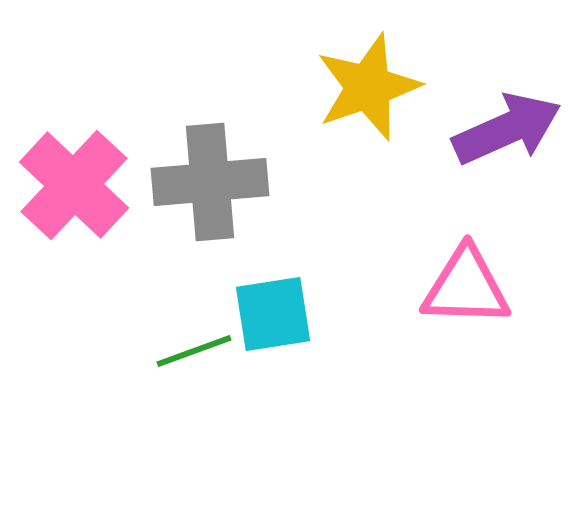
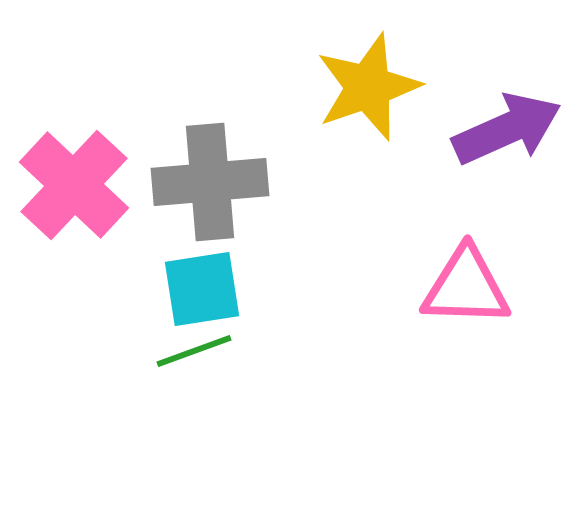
cyan square: moved 71 px left, 25 px up
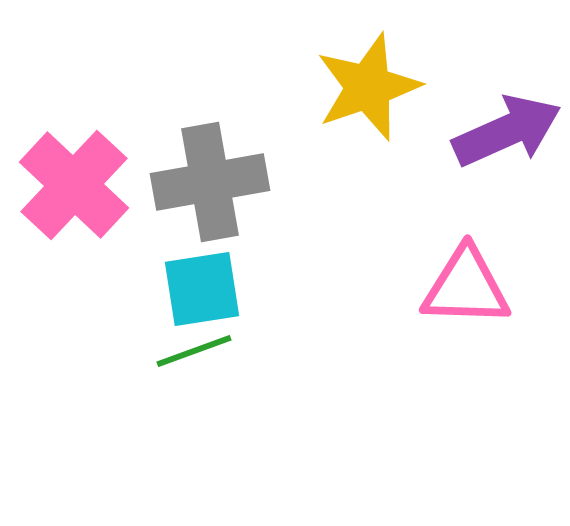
purple arrow: moved 2 px down
gray cross: rotated 5 degrees counterclockwise
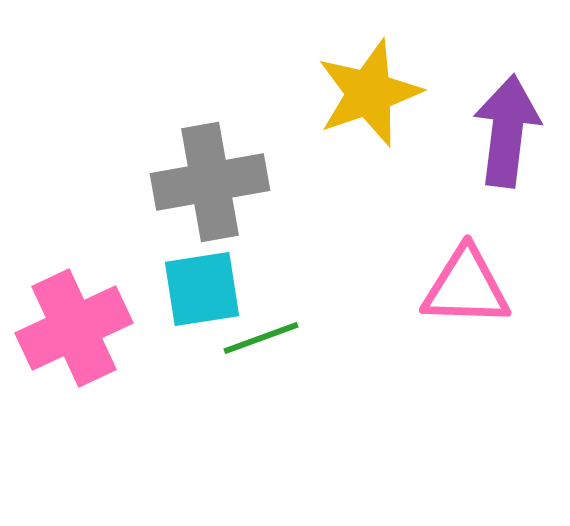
yellow star: moved 1 px right, 6 px down
purple arrow: rotated 59 degrees counterclockwise
pink cross: moved 143 px down; rotated 22 degrees clockwise
green line: moved 67 px right, 13 px up
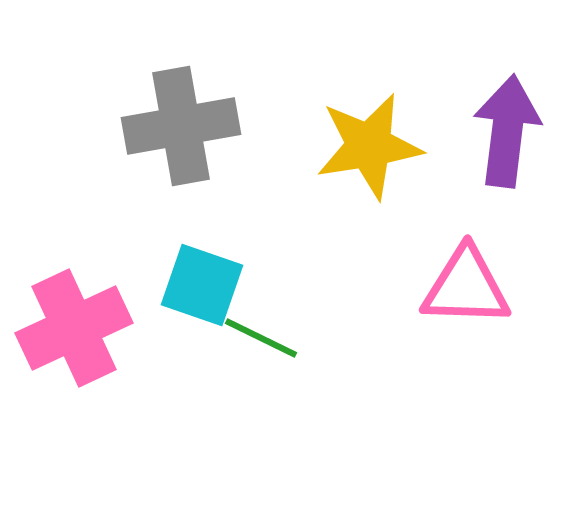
yellow star: moved 53 px down; rotated 10 degrees clockwise
gray cross: moved 29 px left, 56 px up
cyan square: moved 4 px up; rotated 28 degrees clockwise
green line: rotated 46 degrees clockwise
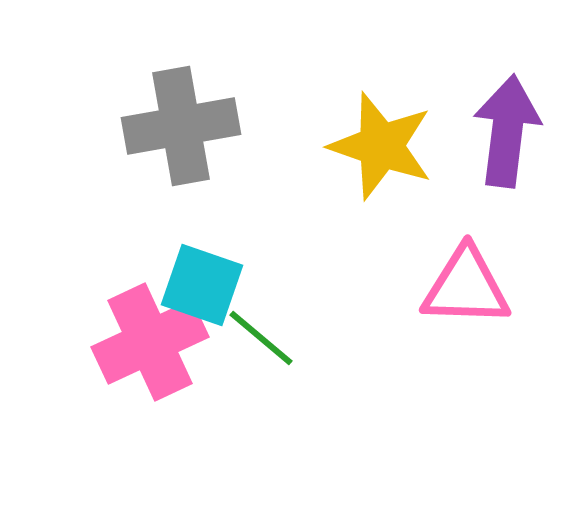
yellow star: moved 12 px right; rotated 28 degrees clockwise
pink cross: moved 76 px right, 14 px down
green line: rotated 14 degrees clockwise
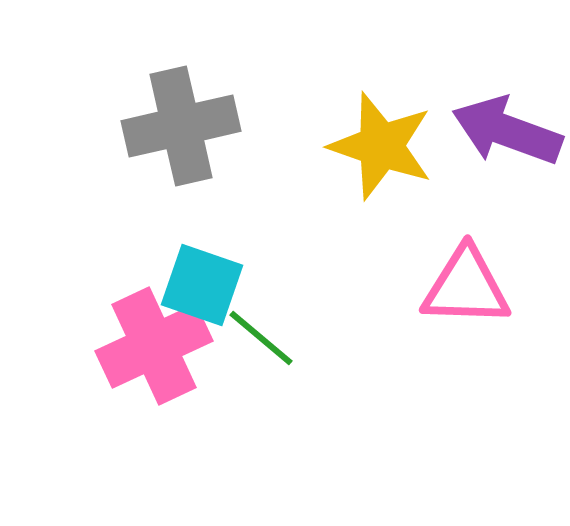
gray cross: rotated 3 degrees counterclockwise
purple arrow: rotated 77 degrees counterclockwise
pink cross: moved 4 px right, 4 px down
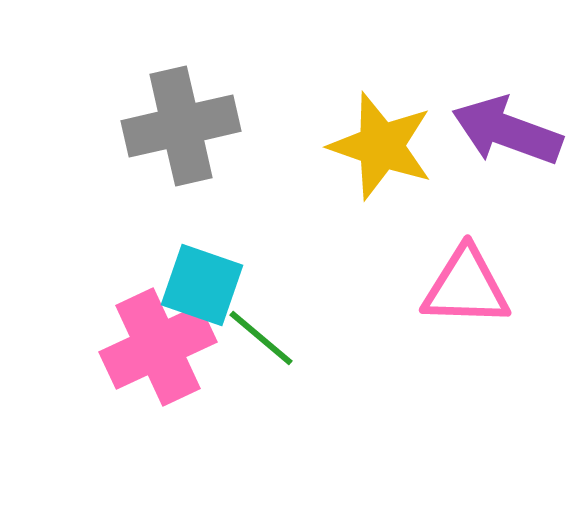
pink cross: moved 4 px right, 1 px down
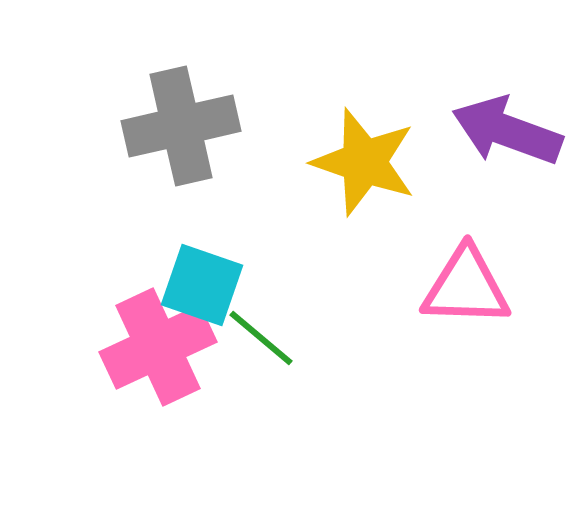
yellow star: moved 17 px left, 16 px down
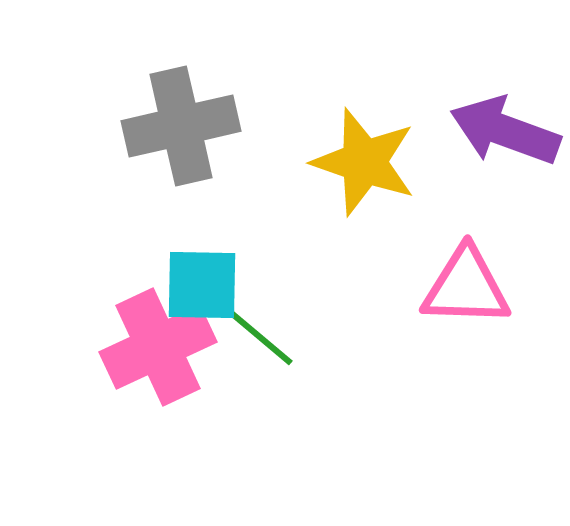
purple arrow: moved 2 px left
cyan square: rotated 18 degrees counterclockwise
